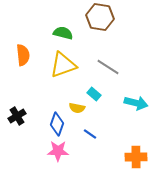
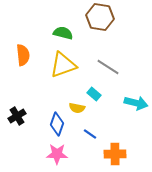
pink star: moved 1 px left, 3 px down
orange cross: moved 21 px left, 3 px up
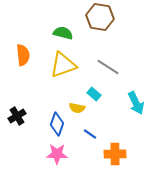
cyan arrow: rotated 50 degrees clockwise
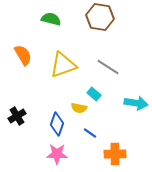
green semicircle: moved 12 px left, 14 px up
orange semicircle: rotated 25 degrees counterclockwise
cyan arrow: rotated 55 degrees counterclockwise
yellow semicircle: moved 2 px right
blue line: moved 1 px up
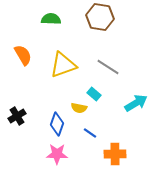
green semicircle: rotated 12 degrees counterclockwise
cyan arrow: rotated 40 degrees counterclockwise
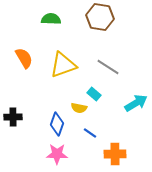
orange semicircle: moved 1 px right, 3 px down
black cross: moved 4 px left, 1 px down; rotated 30 degrees clockwise
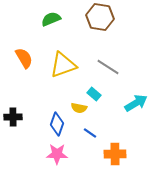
green semicircle: rotated 24 degrees counterclockwise
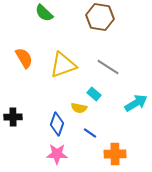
green semicircle: moved 7 px left, 6 px up; rotated 114 degrees counterclockwise
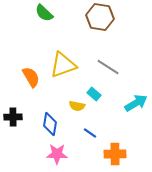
orange semicircle: moved 7 px right, 19 px down
yellow semicircle: moved 2 px left, 2 px up
blue diamond: moved 7 px left; rotated 10 degrees counterclockwise
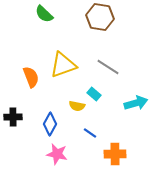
green semicircle: moved 1 px down
orange semicircle: rotated 10 degrees clockwise
cyan arrow: rotated 15 degrees clockwise
blue diamond: rotated 20 degrees clockwise
pink star: rotated 10 degrees clockwise
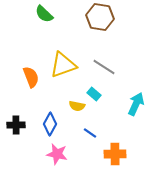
gray line: moved 4 px left
cyan arrow: moved 1 px down; rotated 50 degrees counterclockwise
black cross: moved 3 px right, 8 px down
